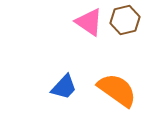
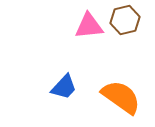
pink triangle: moved 4 px down; rotated 40 degrees counterclockwise
orange semicircle: moved 4 px right, 7 px down
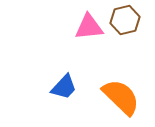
pink triangle: moved 1 px down
orange semicircle: rotated 9 degrees clockwise
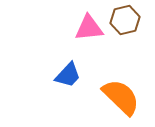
pink triangle: moved 1 px down
blue trapezoid: moved 4 px right, 12 px up
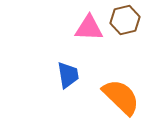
pink triangle: rotated 8 degrees clockwise
blue trapezoid: rotated 52 degrees counterclockwise
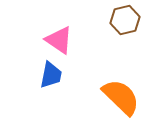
pink triangle: moved 30 px left, 12 px down; rotated 32 degrees clockwise
blue trapezoid: moved 17 px left; rotated 20 degrees clockwise
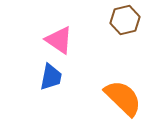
blue trapezoid: moved 2 px down
orange semicircle: moved 2 px right, 1 px down
